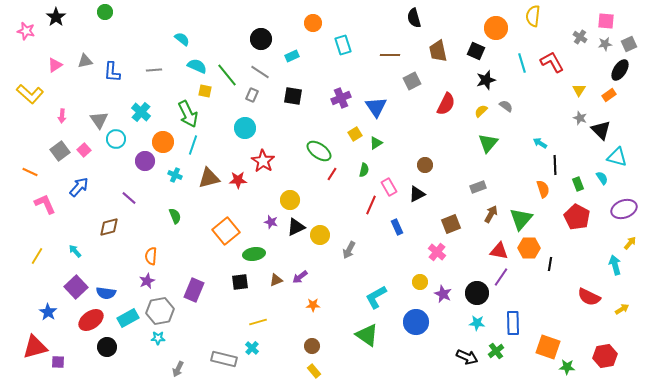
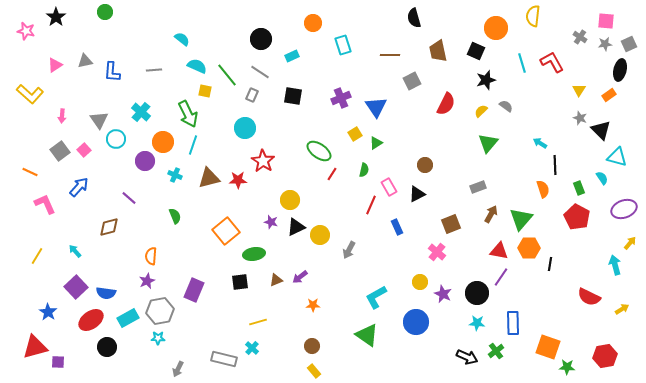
black ellipse at (620, 70): rotated 20 degrees counterclockwise
green rectangle at (578, 184): moved 1 px right, 4 px down
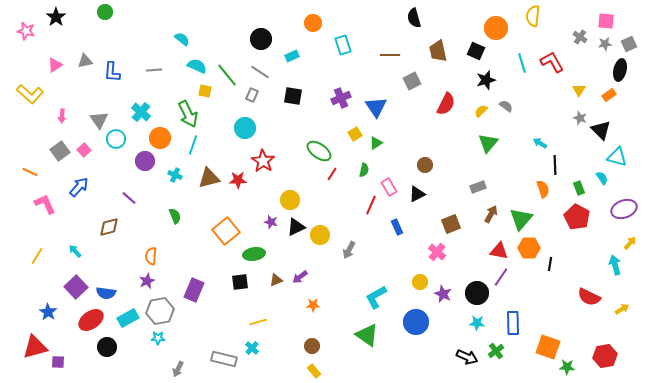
orange circle at (163, 142): moved 3 px left, 4 px up
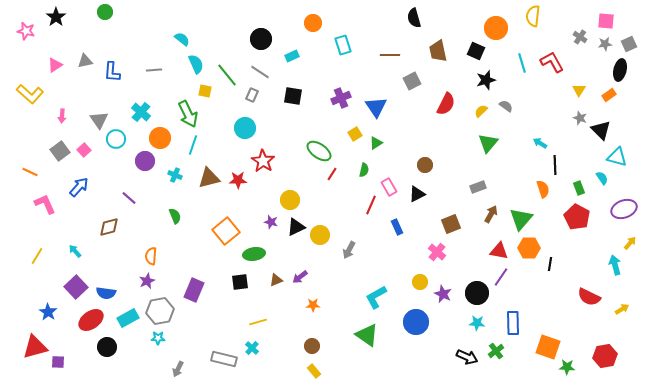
cyan semicircle at (197, 66): moved 1 px left, 2 px up; rotated 42 degrees clockwise
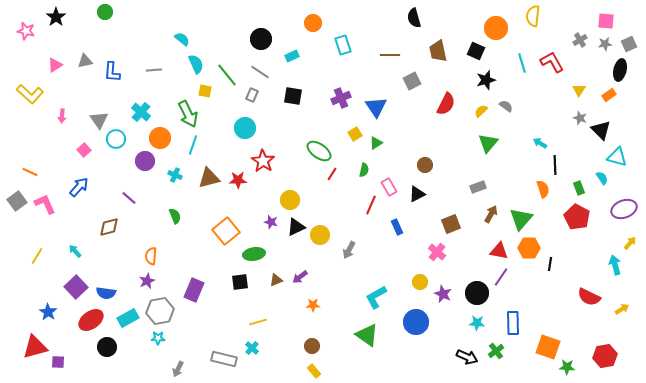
gray cross at (580, 37): moved 3 px down; rotated 24 degrees clockwise
gray square at (60, 151): moved 43 px left, 50 px down
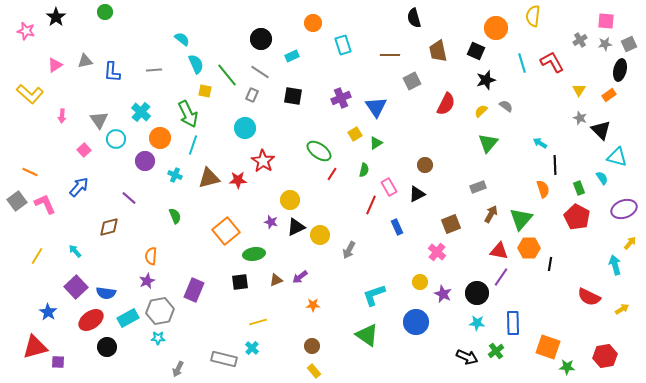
cyan L-shape at (376, 297): moved 2 px left, 2 px up; rotated 10 degrees clockwise
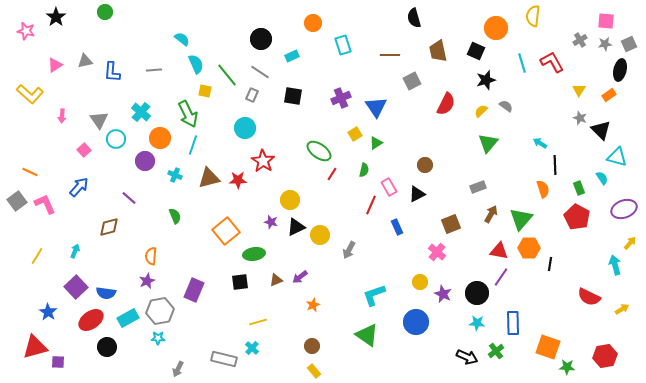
cyan arrow at (75, 251): rotated 64 degrees clockwise
orange star at (313, 305): rotated 24 degrees counterclockwise
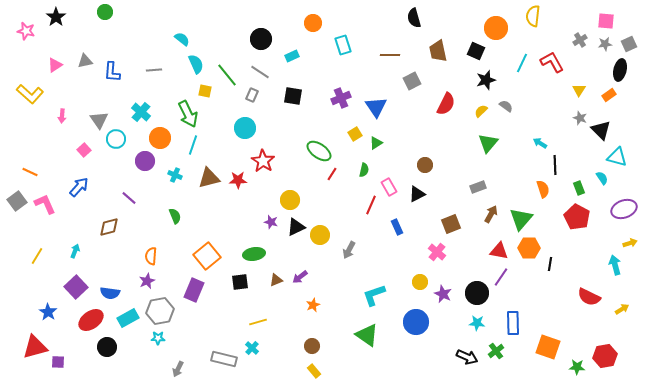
cyan line at (522, 63): rotated 42 degrees clockwise
orange square at (226, 231): moved 19 px left, 25 px down
yellow arrow at (630, 243): rotated 32 degrees clockwise
blue semicircle at (106, 293): moved 4 px right
green star at (567, 367): moved 10 px right
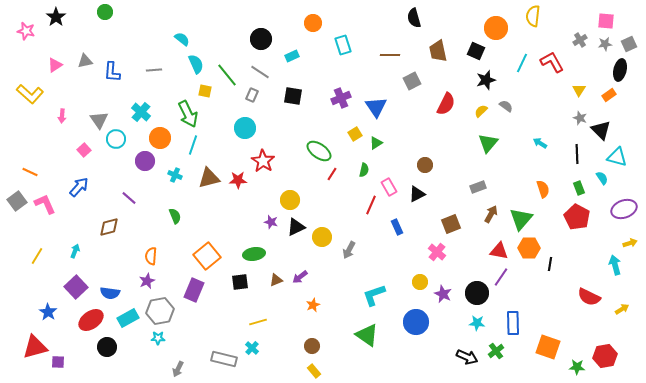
black line at (555, 165): moved 22 px right, 11 px up
yellow circle at (320, 235): moved 2 px right, 2 px down
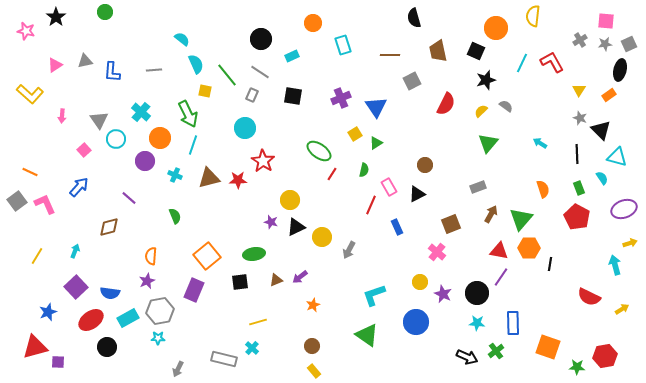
blue star at (48, 312): rotated 18 degrees clockwise
